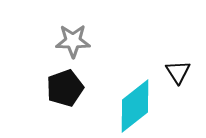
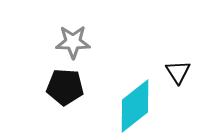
gray star: moved 1 px down
black pentagon: moved 1 px up; rotated 24 degrees clockwise
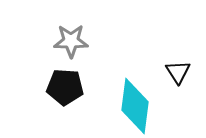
gray star: moved 2 px left, 1 px up
cyan diamond: rotated 44 degrees counterclockwise
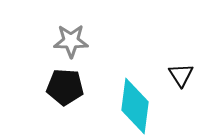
black triangle: moved 3 px right, 3 px down
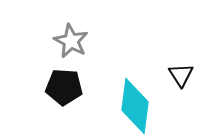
gray star: rotated 28 degrees clockwise
black pentagon: moved 1 px left
